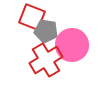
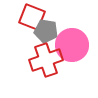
red cross: rotated 12 degrees clockwise
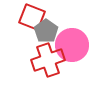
gray pentagon: rotated 25 degrees clockwise
red cross: moved 2 px right
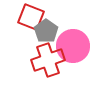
red square: moved 1 px left
pink circle: moved 1 px right, 1 px down
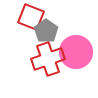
pink circle: moved 3 px right, 6 px down
red cross: moved 1 px up
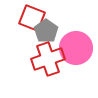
red square: moved 1 px right, 1 px down
pink circle: moved 4 px up
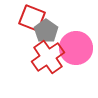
red cross: moved 2 px up; rotated 16 degrees counterclockwise
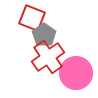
gray pentagon: moved 2 px left, 4 px down
pink circle: moved 25 px down
